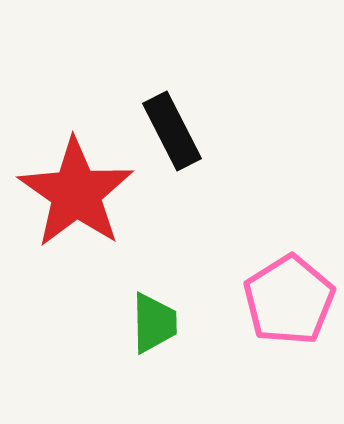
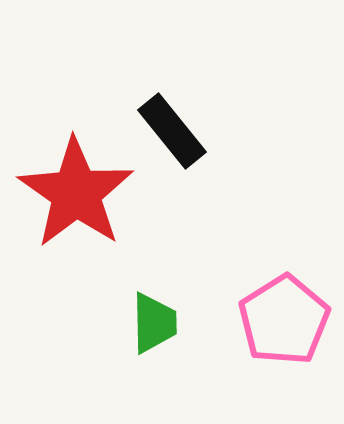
black rectangle: rotated 12 degrees counterclockwise
pink pentagon: moved 5 px left, 20 px down
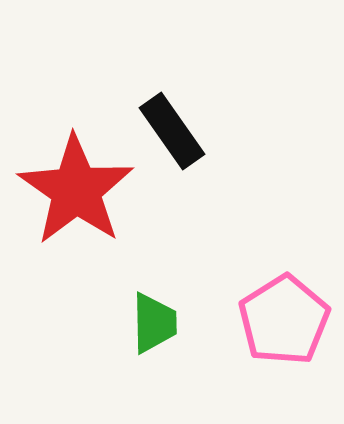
black rectangle: rotated 4 degrees clockwise
red star: moved 3 px up
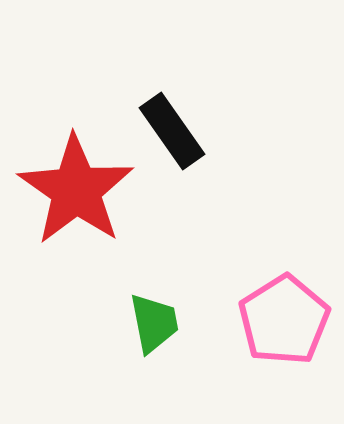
green trapezoid: rotated 10 degrees counterclockwise
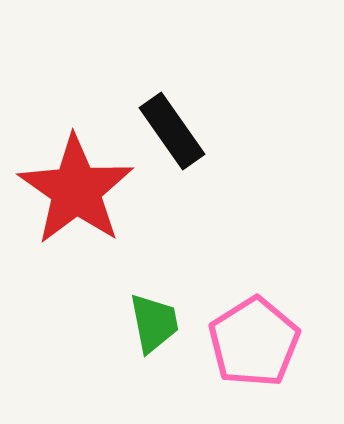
pink pentagon: moved 30 px left, 22 px down
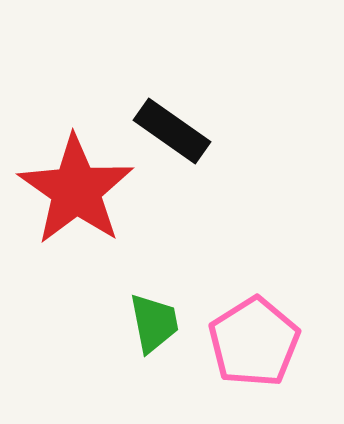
black rectangle: rotated 20 degrees counterclockwise
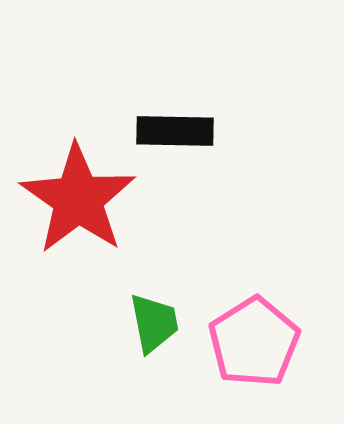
black rectangle: moved 3 px right; rotated 34 degrees counterclockwise
red star: moved 2 px right, 9 px down
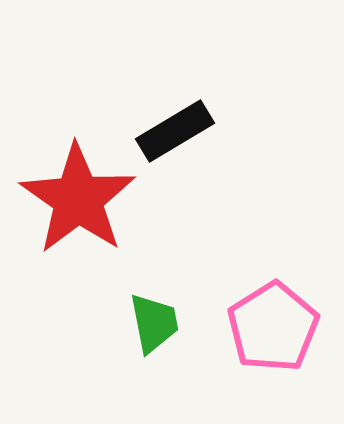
black rectangle: rotated 32 degrees counterclockwise
pink pentagon: moved 19 px right, 15 px up
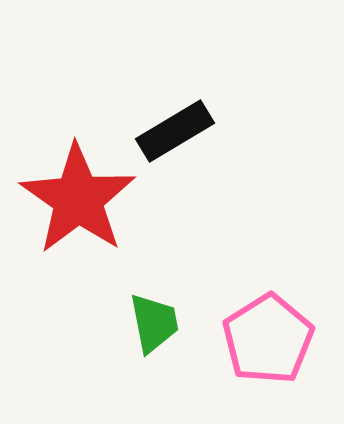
pink pentagon: moved 5 px left, 12 px down
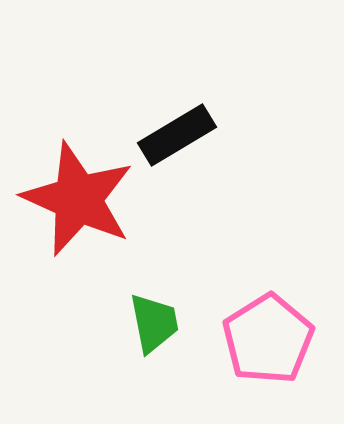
black rectangle: moved 2 px right, 4 px down
red star: rotated 11 degrees counterclockwise
